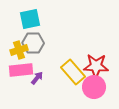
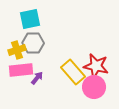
yellow cross: moved 2 px left
red star: rotated 10 degrees clockwise
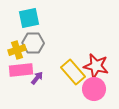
cyan square: moved 1 px left, 1 px up
pink circle: moved 2 px down
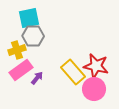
gray hexagon: moved 7 px up
pink rectangle: rotated 30 degrees counterclockwise
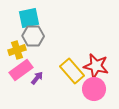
yellow rectangle: moved 1 px left, 1 px up
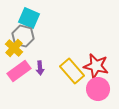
cyan square: rotated 35 degrees clockwise
gray hexagon: moved 10 px left; rotated 15 degrees clockwise
yellow cross: moved 3 px left, 2 px up; rotated 30 degrees counterclockwise
pink rectangle: moved 2 px left, 1 px down
purple arrow: moved 3 px right, 10 px up; rotated 136 degrees clockwise
pink circle: moved 4 px right
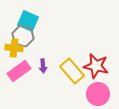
cyan square: moved 1 px left, 3 px down
yellow cross: rotated 36 degrees counterclockwise
purple arrow: moved 3 px right, 2 px up
pink circle: moved 5 px down
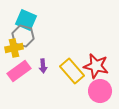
cyan square: moved 2 px left, 1 px up
yellow cross: rotated 18 degrees counterclockwise
pink circle: moved 2 px right, 3 px up
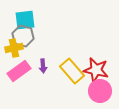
cyan square: moved 1 px left; rotated 30 degrees counterclockwise
red star: moved 4 px down
